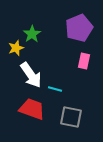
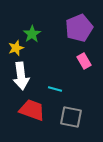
pink rectangle: rotated 42 degrees counterclockwise
white arrow: moved 10 px left, 1 px down; rotated 28 degrees clockwise
red trapezoid: moved 1 px down
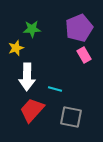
green star: moved 5 px up; rotated 30 degrees clockwise
pink rectangle: moved 6 px up
white arrow: moved 6 px right, 1 px down; rotated 8 degrees clockwise
red trapezoid: rotated 68 degrees counterclockwise
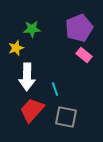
pink rectangle: rotated 21 degrees counterclockwise
cyan line: rotated 56 degrees clockwise
gray square: moved 5 px left
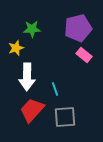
purple pentagon: moved 1 px left; rotated 8 degrees clockwise
gray square: moved 1 px left; rotated 15 degrees counterclockwise
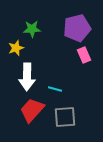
purple pentagon: moved 1 px left
pink rectangle: rotated 28 degrees clockwise
cyan line: rotated 56 degrees counterclockwise
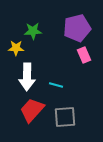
green star: moved 1 px right, 2 px down
yellow star: rotated 21 degrees clockwise
cyan line: moved 1 px right, 4 px up
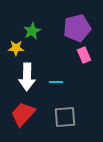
green star: moved 1 px left; rotated 24 degrees counterclockwise
cyan line: moved 3 px up; rotated 16 degrees counterclockwise
red trapezoid: moved 9 px left, 4 px down
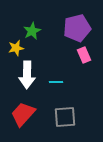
yellow star: rotated 14 degrees counterclockwise
white arrow: moved 2 px up
